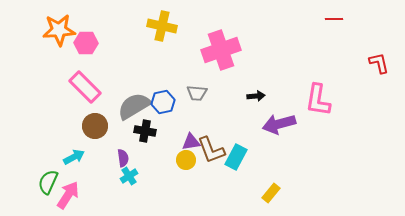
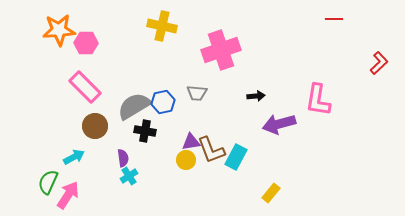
red L-shape: rotated 60 degrees clockwise
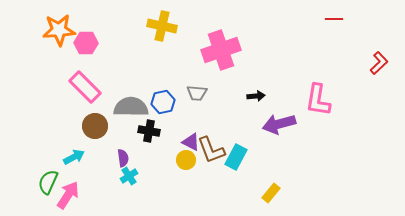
gray semicircle: moved 3 px left, 1 px down; rotated 32 degrees clockwise
black cross: moved 4 px right
purple triangle: rotated 36 degrees clockwise
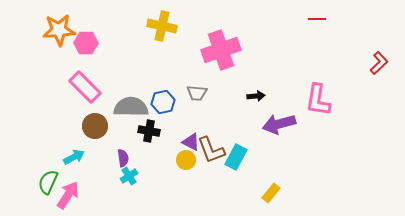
red line: moved 17 px left
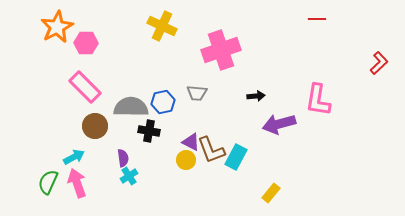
yellow cross: rotated 12 degrees clockwise
orange star: moved 2 px left, 3 px up; rotated 24 degrees counterclockwise
pink arrow: moved 9 px right, 12 px up; rotated 52 degrees counterclockwise
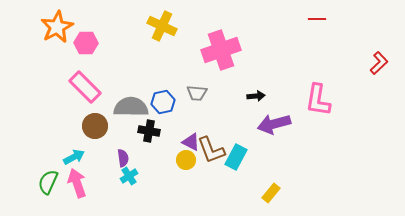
purple arrow: moved 5 px left
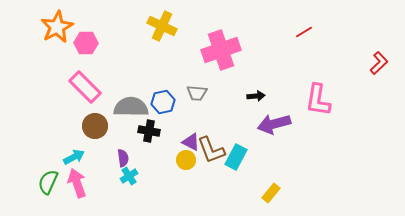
red line: moved 13 px left, 13 px down; rotated 30 degrees counterclockwise
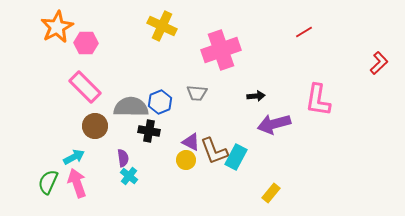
blue hexagon: moved 3 px left; rotated 10 degrees counterclockwise
brown L-shape: moved 3 px right, 1 px down
cyan cross: rotated 18 degrees counterclockwise
